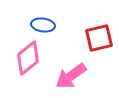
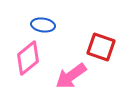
red square: moved 2 px right, 9 px down; rotated 32 degrees clockwise
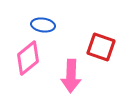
pink arrow: rotated 52 degrees counterclockwise
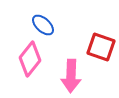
blue ellipse: rotated 35 degrees clockwise
pink diamond: moved 2 px right, 1 px down; rotated 12 degrees counterclockwise
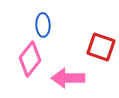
blue ellipse: rotated 45 degrees clockwise
pink arrow: moved 3 px left, 2 px down; rotated 88 degrees clockwise
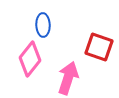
red square: moved 2 px left
pink arrow: rotated 108 degrees clockwise
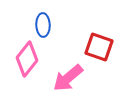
pink diamond: moved 3 px left
pink arrow: rotated 148 degrees counterclockwise
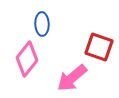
blue ellipse: moved 1 px left, 1 px up
pink arrow: moved 4 px right
